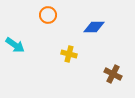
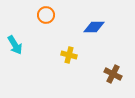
orange circle: moved 2 px left
cyan arrow: rotated 24 degrees clockwise
yellow cross: moved 1 px down
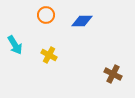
blue diamond: moved 12 px left, 6 px up
yellow cross: moved 20 px left; rotated 14 degrees clockwise
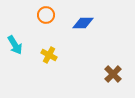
blue diamond: moved 1 px right, 2 px down
brown cross: rotated 18 degrees clockwise
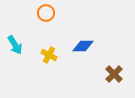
orange circle: moved 2 px up
blue diamond: moved 23 px down
brown cross: moved 1 px right
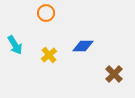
yellow cross: rotated 21 degrees clockwise
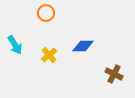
brown cross: rotated 18 degrees counterclockwise
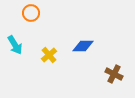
orange circle: moved 15 px left
